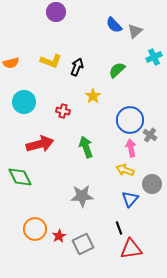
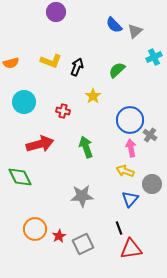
yellow arrow: moved 1 px down
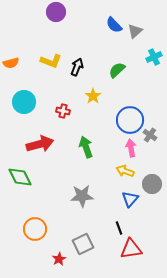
red star: moved 23 px down
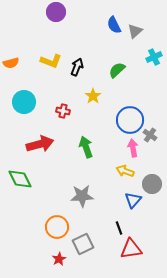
blue semicircle: rotated 18 degrees clockwise
pink arrow: moved 2 px right
green diamond: moved 2 px down
blue triangle: moved 3 px right, 1 px down
orange circle: moved 22 px right, 2 px up
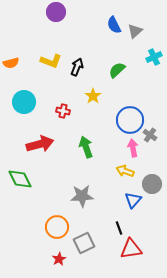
gray square: moved 1 px right, 1 px up
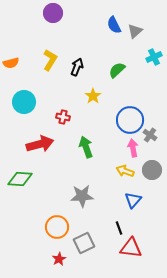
purple circle: moved 3 px left, 1 px down
yellow L-shape: moved 1 px left, 1 px up; rotated 80 degrees counterclockwise
red cross: moved 6 px down
green diamond: rotated 60 degrees counterclockwise
gray circle: moved 14 px up
red triangle: moved 1 px up; rotated 15 degrees clockwise
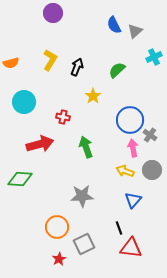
gray square: moved 1 px down
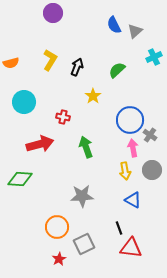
yellow arrow: rotated 120 degrees counterclockwise
blue triangle: rotated 42 degrees counterclockwise
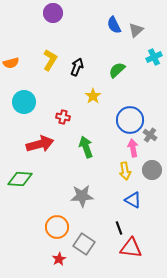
gray triangle: moved 1 px right, 1 px up
gray square: rotated 30 degrees counterclockwise
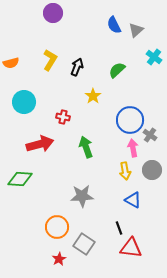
cyan cross: rotated 28 degrees counterclockwise
